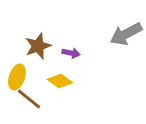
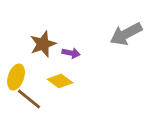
brown star: moved 5 px right, 2 px up
yellow ellipse: moved 1 px left
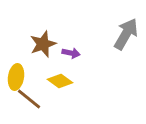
gray arrow: rotated 148 degrees clockwise
yellow ellipse: rotated 10 degrees counterclockwise
